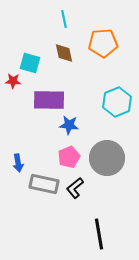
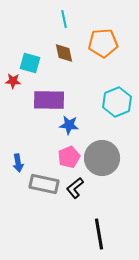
gray circle: moved 5 px left
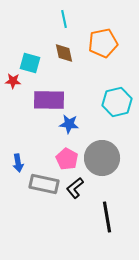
orange pentagon: rotated 8 degrees counterclockwise
cyan hexagon: rotated 8 degrees clockwise
blue star: moved 1 px up
pink pentagon: moved 2 px left, 2 px down; rotated 20 degrees counterclockwise
black line: moved 8 px right, 17 px up
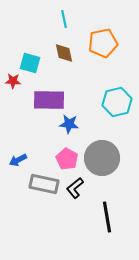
blue arrow: moved 3 px up; rotated 72 degrees clockwise
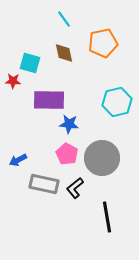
cyan line: rotated 24 degrees counterclockwise
pink pentagon: moved 5 px up
